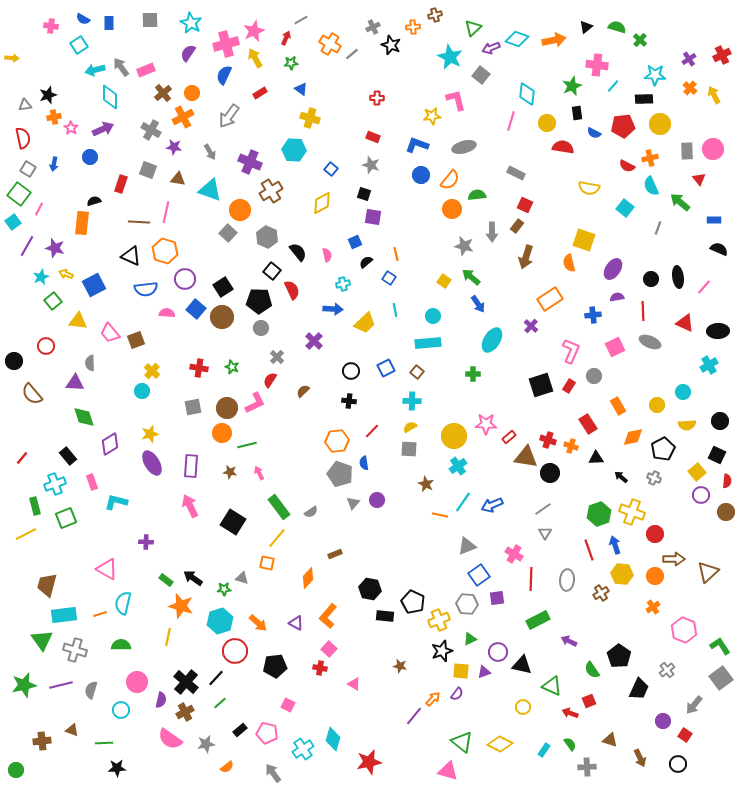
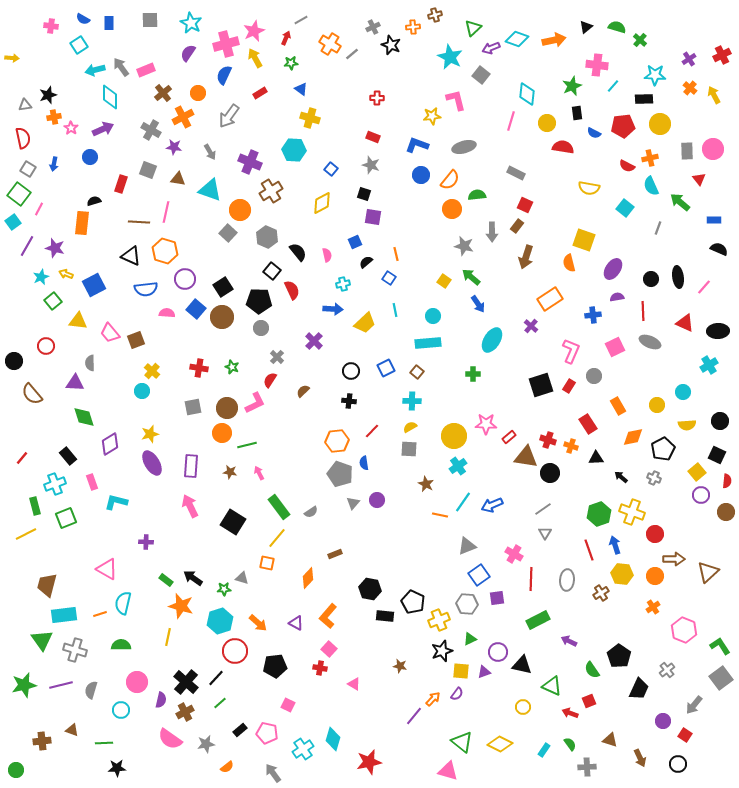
orange circle at (192, 93): moved 6 px right
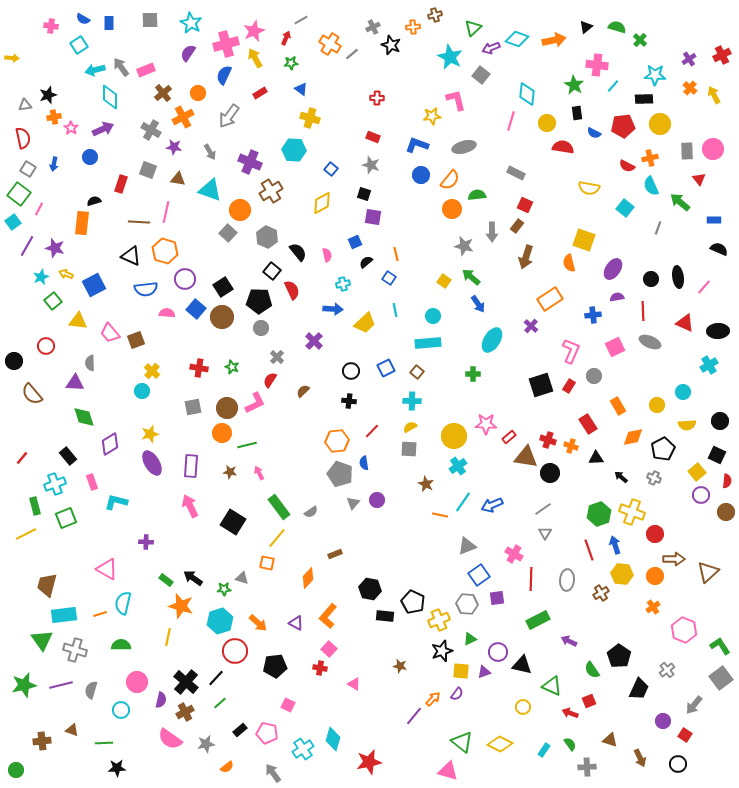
green star at (572, 86): moved 2 px right, 1 px up; rotated 18 degrees counterclockwise
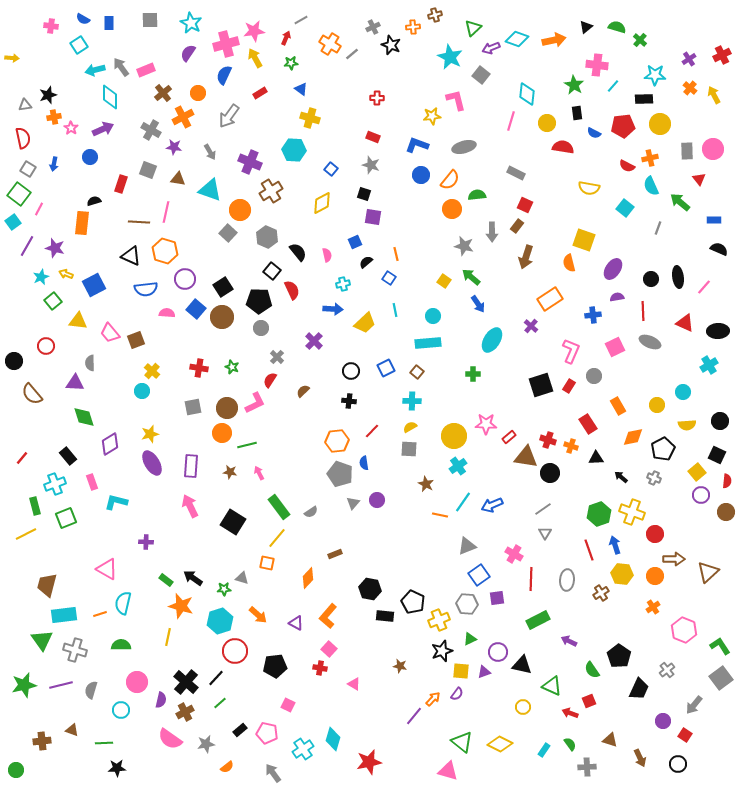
pink star at (254, 31): rotated 15 degrees clockwise
orange arrow at (258, 623): moved 8 px up
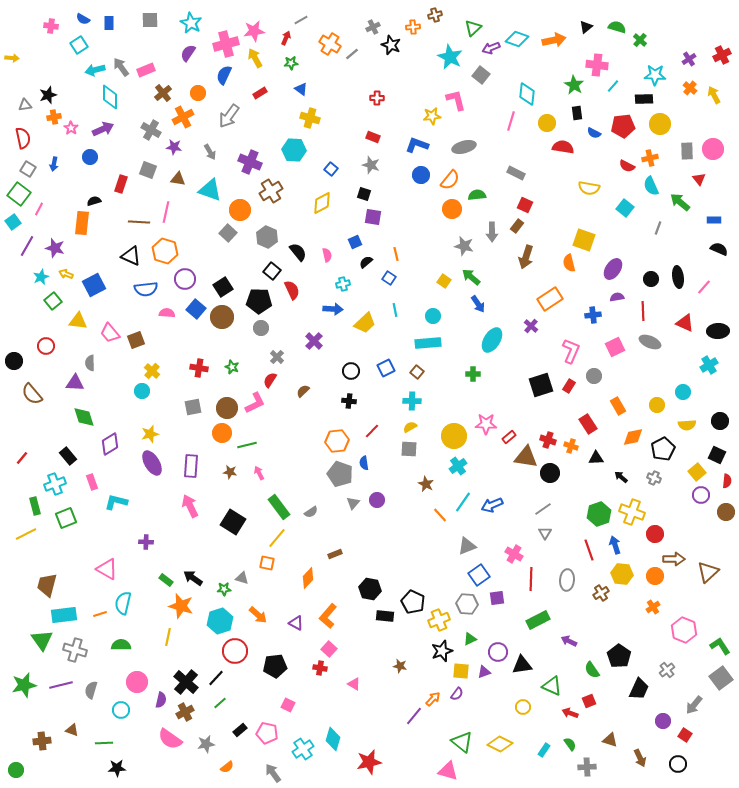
orange line at (440, 515): rotated 35 degrees clockwise
black triangle at (522, 665): rotated 20 degrees counterclockwise
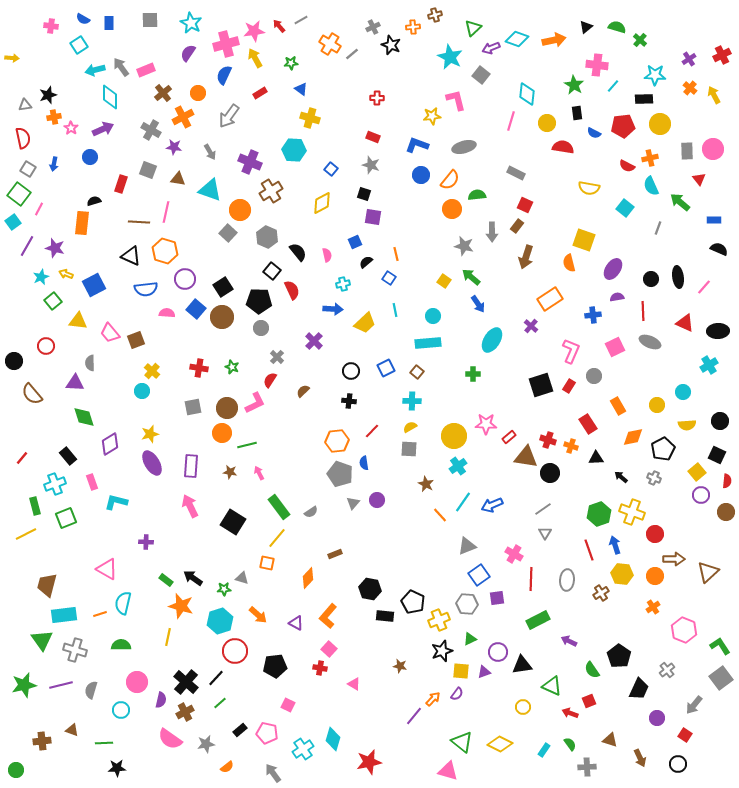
red arrow at (286, 38): moved 7 px left, 12 px up; rotated 64 degrees counterclockwise
purple circle at (663, 721): moved 6 px left, 3 px up
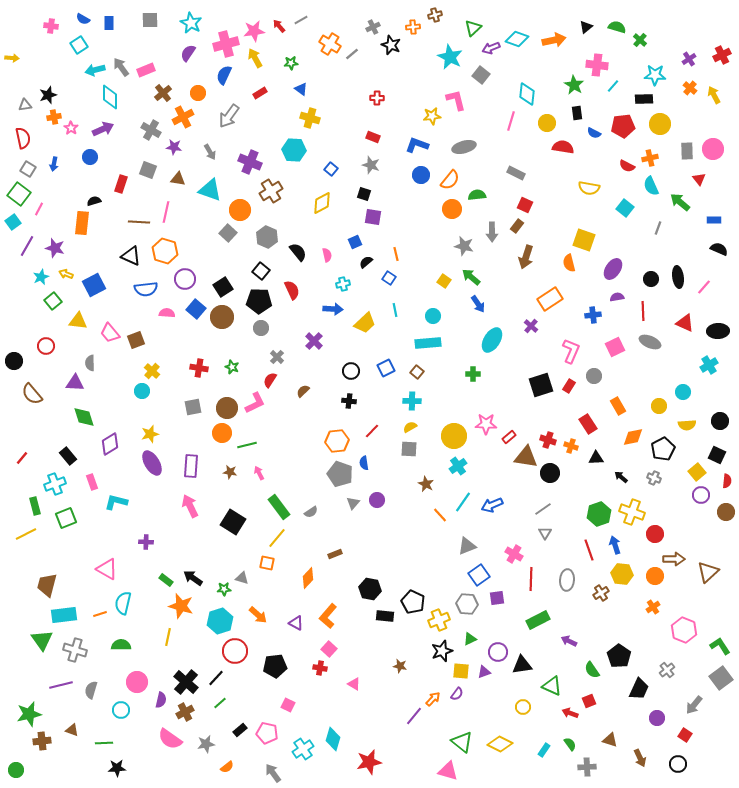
black square at (272, 271): moved 11 px left
yellow circle at (657, 405): moved 2 px right, 1 px down
green star at (24, 685): moved 5 px right, 29 px down
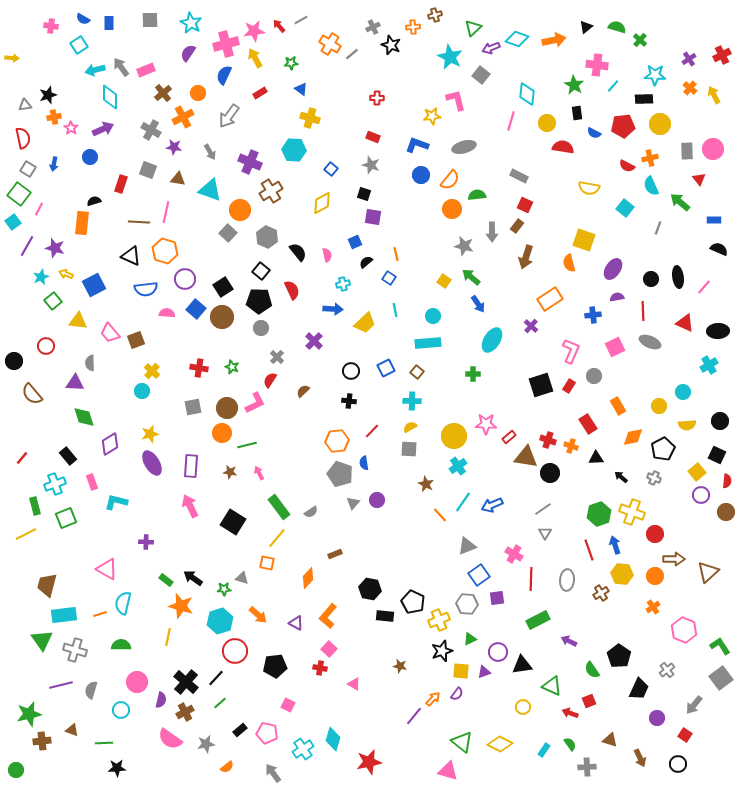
gray rectangle at (516, 173): moved 3 px right, 3 px down
